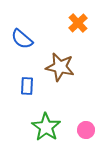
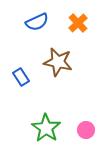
blue semicircle: moved 15 px right, 17 px up; rotated 65 degrees counterclockwise
brown star: moved 2 px left, 5 px up
blue rectangle: moved 6 px left, 9 px up; rotated 36 degrees counterclockwise
green star: moved 1 px down
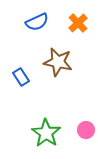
green star: moved 5 px down
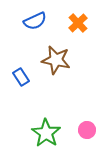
blue semicircle: moved 2 px left, 1 px up
brown star: moved 2 px left, 2 px up
pink circle: moved 1 px right
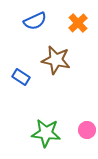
blue rectangle: rotated 24 degrees counterclockwise
green star: rotated 28 degrees counterclockwise
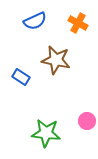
orange cross: rotated 18 degrees counterclockwise
pink circle: moved 9 px up
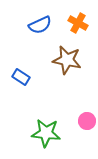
blue semicircle: moved 5 px right, 4 px down
brown star: moved 11 px right
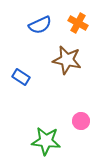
pink circle: moved 6 px left
green star: moved 8 px down
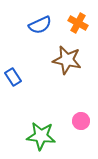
blue rectangle: moved 8 px left; rotated 24 degrees clockwise
green star: moved 5 px left, 5 px up
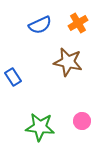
orange cross: rotated 30 degrees clockwise
brown star: moved 1 px right, 2 px down
pink circle: moved 1 px right
green star: moved 1 px left, 9 px up
